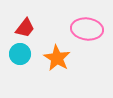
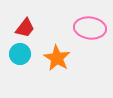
pink ellipse: moved 3 px right, 1 px up
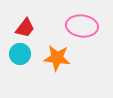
pink ellipse: moved 8 px left, 2 px up
orange star: rotated 24 degrees counterclockwise
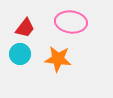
pink ellipse: moved 11 px left, 4 px up
orange star: moved 1 px right, 1 px down
